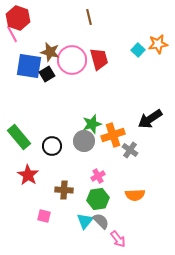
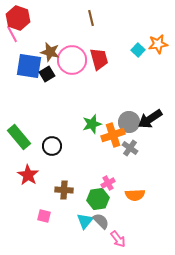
brown line: moved 2 px right, 1 px down
gray circle: moved 45 px right, 19 px up
gray cross: moved 2 px up
pink cross: moved 10 px right, 7 px down
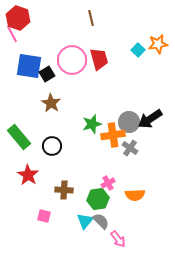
brown star: moved 1 px right, 51 px down; rotated 18 degrees clockwise
orange cross: rotated 10 degrees clockwise
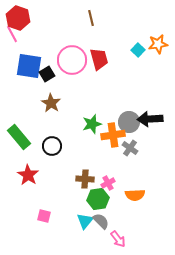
black arrow: rotated 30 degrees clockwise
brown cross: moved 21 px right, 11 px up
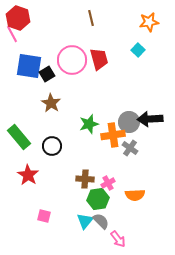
orange star: moved 9 px left, 22 px up
green star: moved 3 px left
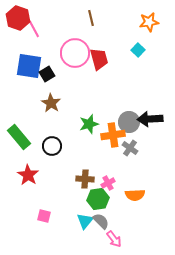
pink line: moved 22 px right, 5 px up
pink circle: moved 3 px right, 7 px up
pink arrow: moved 4 px left
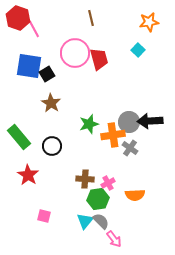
black arrow: moved 2 px down
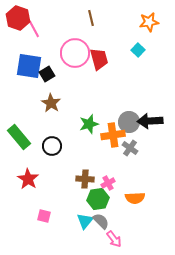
red star: moved 4 px down
orange semicircle: moved 3 px down
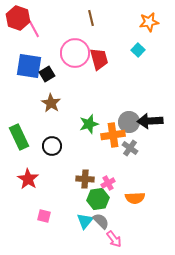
green rectangle: rotated 15 degrees clockwise
